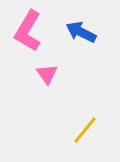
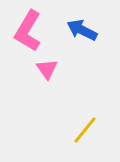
blue arrow: moved 1 px right, 2 px up
pink triangle: moved 5 px up
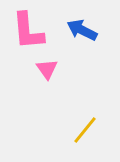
pink L-shape: rotated 36 degrees counterclockwise
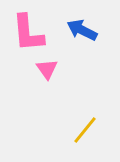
pink L-shape: moved 2 px down
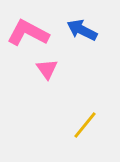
pink L-shape: rotated 123 degrees clockwise
yellow line: moved 5 px up
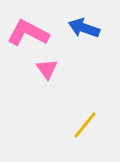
blue arrow: moved 2 px right, 2 px up; rotated 8 degrees counterclockwise
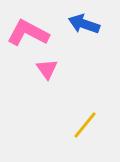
blue arrow: moved 4 px up
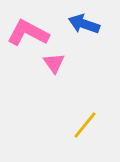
pink triangle: moved 7 px right, 6 px up
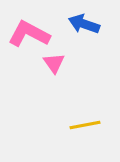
pink L-shape: moved 1 px right, 1 px down
yellow line: rotated 40 degrees clockwise
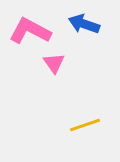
pink L-shape: moved 1 px right, 3 px up
yellow line: rotated 8 degrees counterclockwise
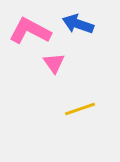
blue arrow: moved 6 px left
yellow line: moved 5 px left, 16 px up
